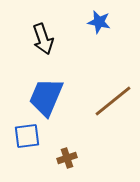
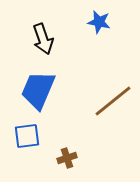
blue trapezoid: moved 8 px left, 7 px up
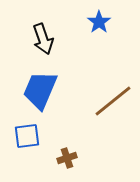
blue star: rotated 25 degrees clockwise
blue trapezoid: moved 2 px right
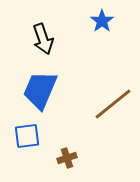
blue star: moved 3 px right, 1 px up
brown line: moved 3 px down
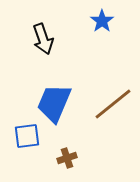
blue trapezoid: moved 14 px right, 13 px down
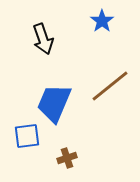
brown line: moved 3 px left, 18 px up
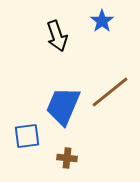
black arrow: moved 14 px right, 3 px up
brown line: moved 6 px down
blue trapezoid: moved 9 px right, 3 px down
brown cross: rotated 24 degrees clockwise
